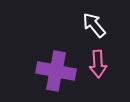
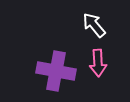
pink arrow: moved 1 px up
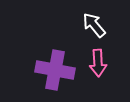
purple cross: moved 1 px left, 1 px up
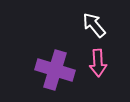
purple cross: rotated 6 degrees clockwise
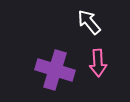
white arrow: moved 5 px left, 3 px up
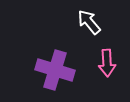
pink arrow: moved 9 px right
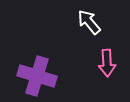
purple cross: moved 18 px left, 6 px down
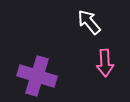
pink arrow: moved 2 px left
